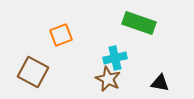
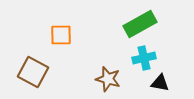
green rectangle: moved 1 px right, 1 px down; rotated 48 degrees counterclockwise
orange square: rotated 20 degrees clockwise
cyan cross: moved 29 px right
brown star: rotated 10 degrees counterclockwise
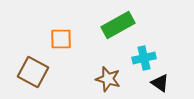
green rectangle: moved 22 px left, 1 px down
orange square: moved 4 px down
black triangle: rotated 24 degrees clockwise
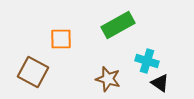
cyan cross: moved 3 px right, 3 px down; rotated 30 degrees clockwise
